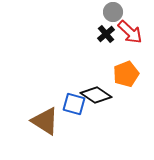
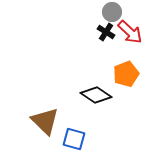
gray circle: moved 1 px left
black cross: moved 2 px up; rotated 18 degrees counterclockwise
blue square: moved 35 px down
brown triangle: rotated 12 degrees clockwise
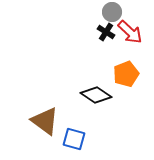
brown triangle: rotated 8 degrees counterclockwise
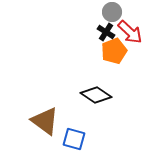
orange pentagon: moved 12 px left, 23 px up
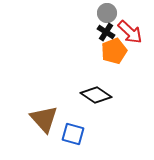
gray circle: moved 5 px left, 1 px down
brown triangle: moved 1 px left, 2 px up; rotated 12 degrees clockwise
blue square: moved 1 px left, 5 px up
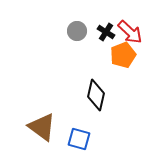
gray circle: moved 30 px left, 18 px down
orange pentagon: moved 9 px right, 4 px down
black diamond: rotated 68 degrees clockwise
brown triangle: moved 2 px left, 8 px down; rotated 12 degrees counterclockwise
blue square: moved 6 px right, 5 px down
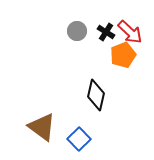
blue square: rotated 30 degrees clockwise
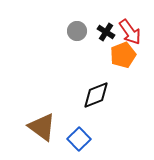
red arrow: rotated 12 degrees clockwise
black diamond: rotated 56 degrees clockwise
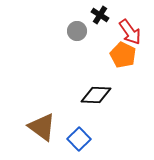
black cross: moved 6 px left, 17 px up
orange pentagon: rotated 25 degrees counterclockwise
black diamond: rotated 24 degrees clockwise
